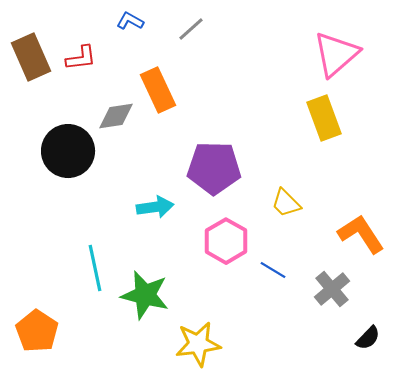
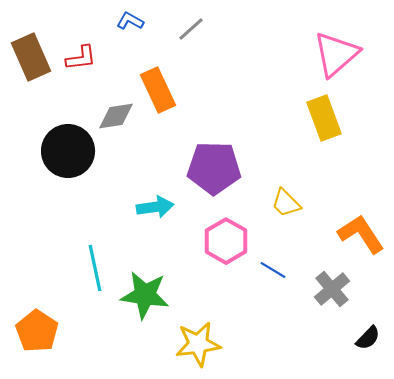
green star: rotated 6 degrees counterclockwise
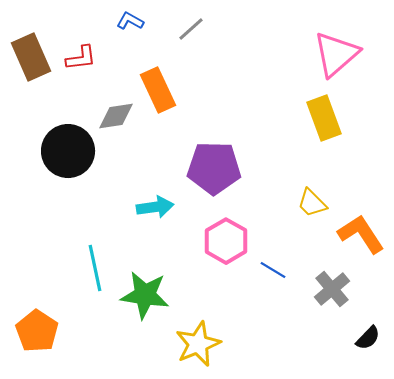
yellow trapezoid: moved 26 px right
yellow star: rotated 15 degrees counterclockwise
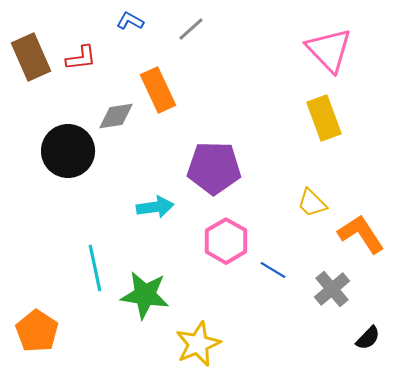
pink triangle: moved 7 px left, 4 px up; rotated 33 degrees counterclockwise
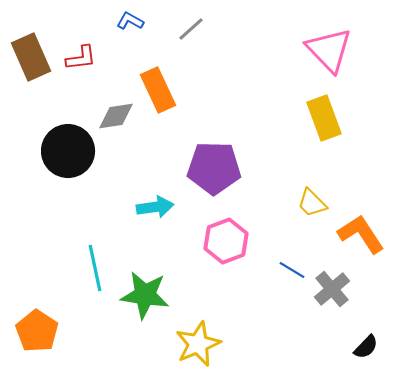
pink hexagon: rotated 9 degrees clockwise
blue line: moved 19 px right
black semicircle: moved 2 px left, 9 px down
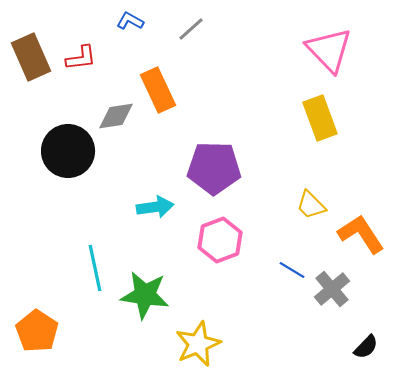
yellow rectangle: moved 4 px left
yellow trapezoid: moved 1 px left, 2 px down
pink hexagon: moved 6 px left, 1 px up
